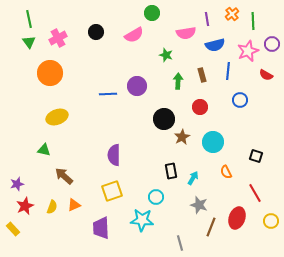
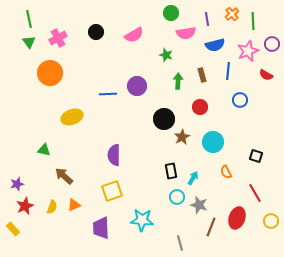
green circle at (152, 13): moved 19 px right
yellow ellipse at (57, 117): moved 15 px right
cyan circle at (156, 197): moved 21 px right
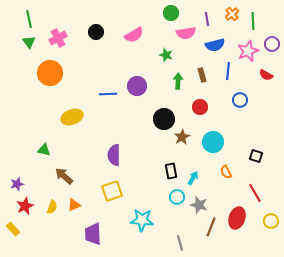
purple trapezoid at (101, 228): moved 8 px left, 6 px down
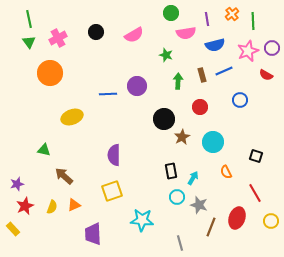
purple circle at (272, 44): moved 4 px down
blue line at (228, 71): moved 4 px left; rotated 60 degrees clockwise
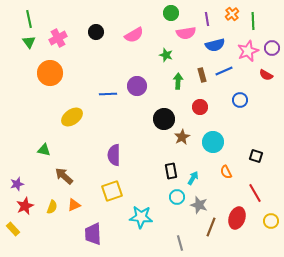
yellow ellipse at (72, 117): rotated 15 degrees counterclockwise
cyan star at (142, 220): moved 1 px left, 3 px up
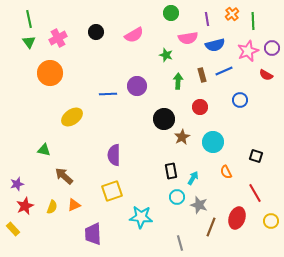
pink semicircle at (186, 33): moved 2 px right, 5 px down
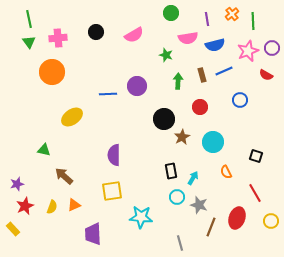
pink cross at (58, 38): rotated 24 degrees clockwise
orange circle at (50, 73): moved 2 px right, 1 px up
yellow square at (112, 191): rotated 10 degrees clockwise
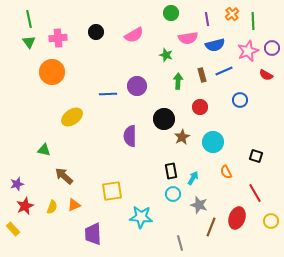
purple semicircle at (114, 155): moved 16 px right, 19 px up
cyan circle at (177, 197): moved 4 px left, 3 px up
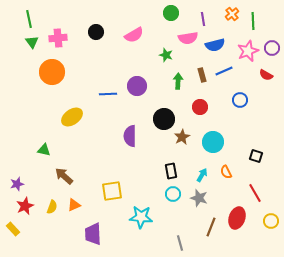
purple line at (207, 19): moved 4 px left
green triangle at (29, 42): moved 3 px right
cyan arrow at (193, 178): moved 9 px right, 3 px up
gray star at (199, 205): moved 7 px up
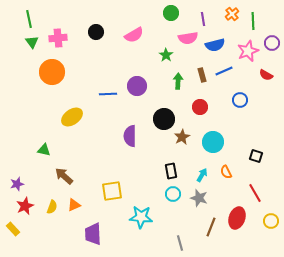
purple circle at (272, 48): moved 5 px up
green star at (166, 55): rotated 16 degrees clockwise
